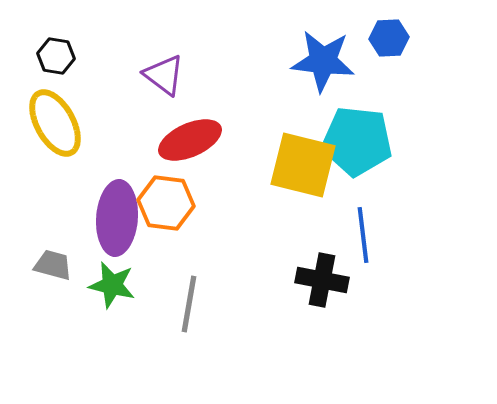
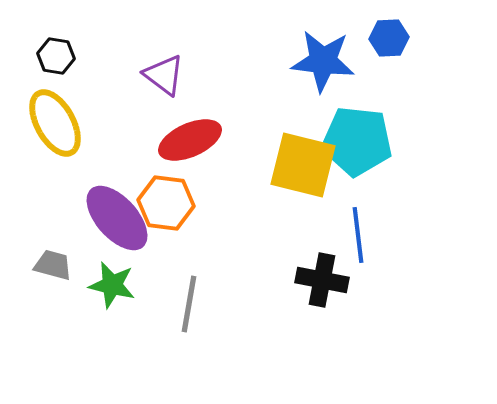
purple ellipse: rotated 46 degrees counterclockwise
blue line: moved 5 px left
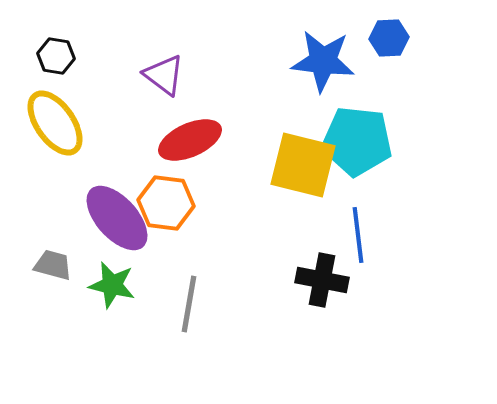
yellow ellipse: rotated 6 degrees counterclockwise
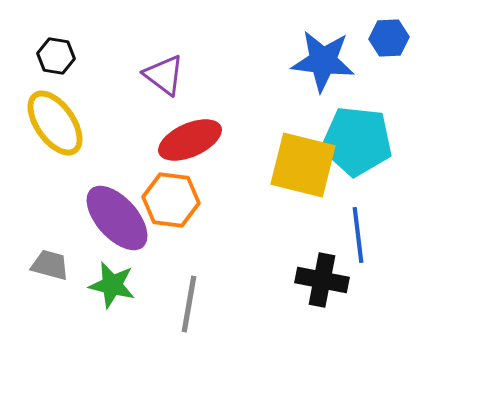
orange hexagon: moved 5 px right, 3 px up
gray trapezoid: moved 3 px left
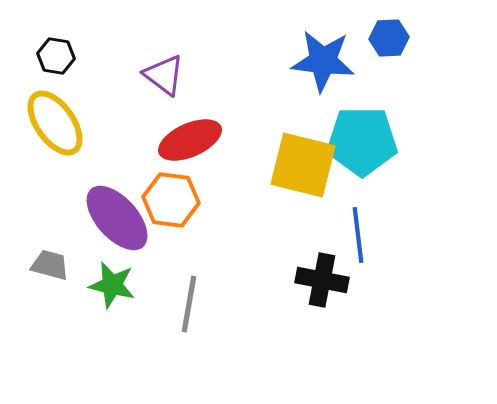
cyan pentagon: moved 5 px right; rotated 6 degrees counterclockwise
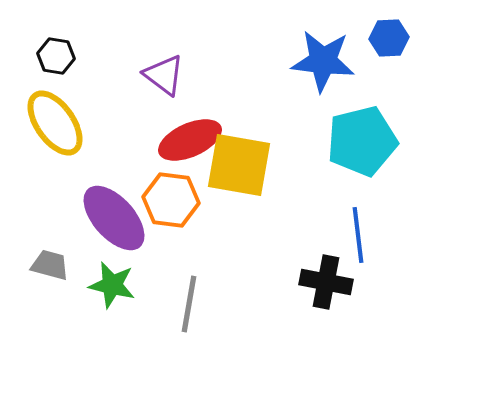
cyan pentagon: rotated 14 degrees counterclockwise
yellow square: moved 64 px left; rotated 4 degrees counterclockwise
purple ellipse: moved 3 px left
black cross: moved 4 px right, 2 px down
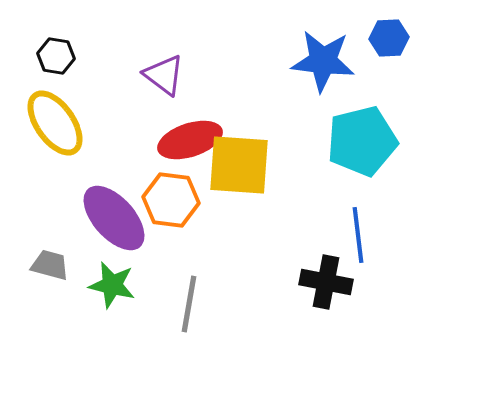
red ellipse: rotated 6 degrees clockwise
yellow square: rotated 6 degrees counterclockwise
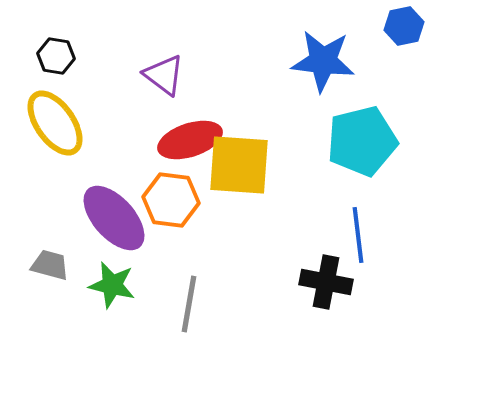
blue hexagon: moved 15 px right, 12 px up; rotated 9 degrees counterclockwise
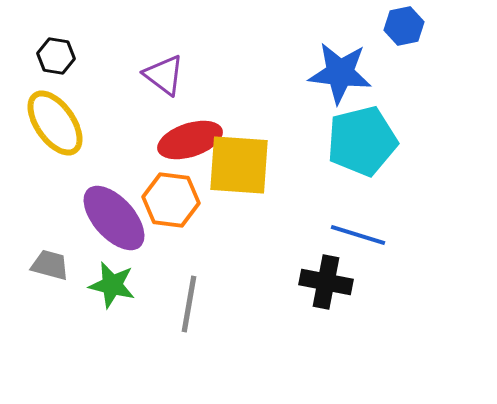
blue star: moved 17 px right, 12 px down
blue line: rotated 66 degrees counterclockwise
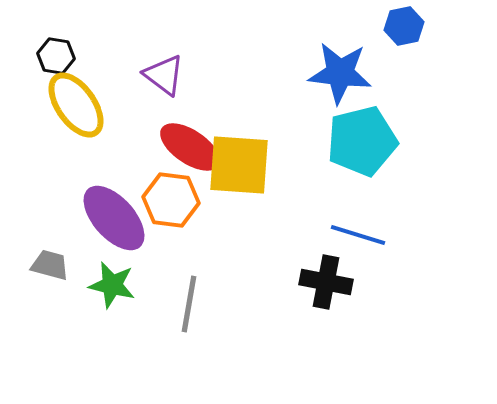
yellow ellipse: moved 21 px right, 18 px up
red ellipse: moved 7 px down; rotated 52 degrees clockwise
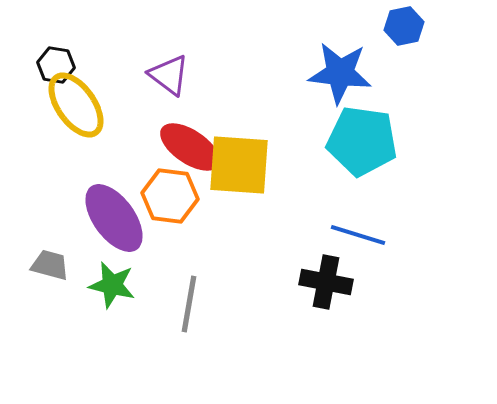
black hexagon: moved 9 px down
purple triangle: moved 5 px right
cyan pentagon: rotated 22 degrees clockwise
orange hexagon: moved 1 px left, 4 px up
purple ellipse: rotated 6 degrees clockwise
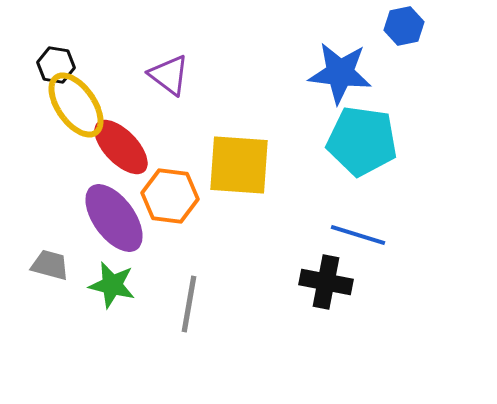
red ellipse: moved 69 px left; rotated 12 degrees clockwise
